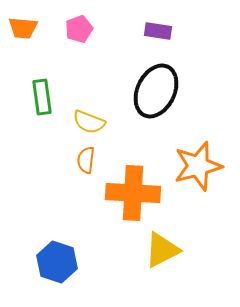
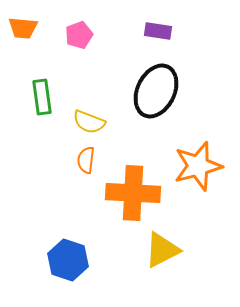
pink pentagon: moved 6 px down
blue hexagon: moved 11 px right, 2 px up
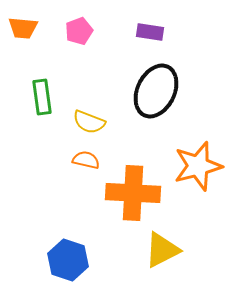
purple rectangle: moved 8 px left, 1 px down
pink pentagon: moved 4 px up
orange semicircle: rotated 96 degrees clockwise
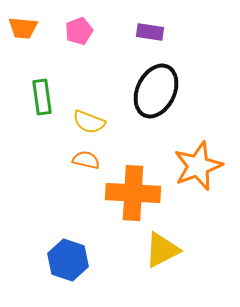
orange star: rotated 6 degrees counterclockwise
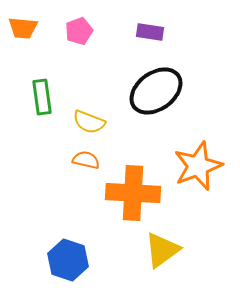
black ellipse: rotated 28 degrees clockwise
yellow triangle: rotated 9 degrees counterclockwise
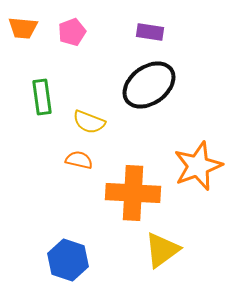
pink pentagon: moved 7 px left, 1 px down
black ellipse: moved 7 px left, 6 px up
orange semicircle: moved 7 px left
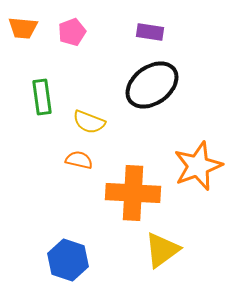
black ellipse: moved 3 px right
